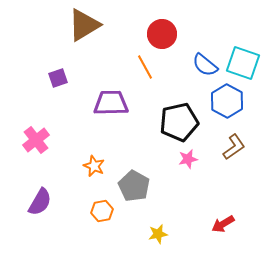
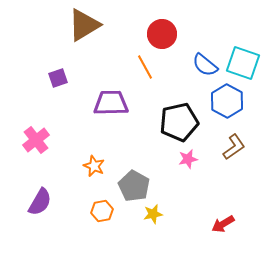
yellow star: moved 5 px left, 20 px up
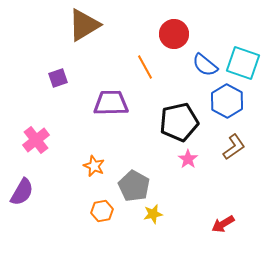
red circle: moved 12 px right
pink star: rotated 24 degrees counterclockwise
purple semicircle: moved 18 px left, 10 px up
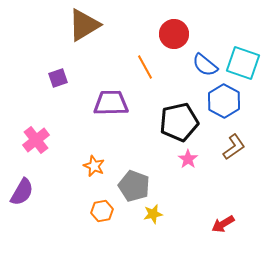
blue hexagon: moved 3 px left
gray pentagon: rotated 8 degrees counterclockwise
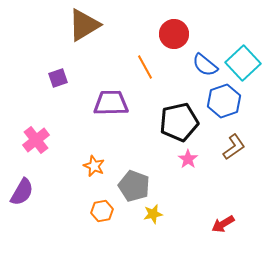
cyan square: rotated 28 degrees clockwise
blue hexagon: rotated 12 degrees clockwise
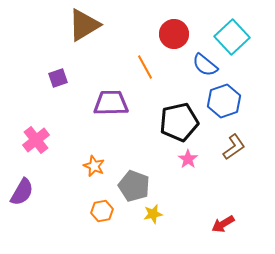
cyan square: moved 11 px left, 26 px up
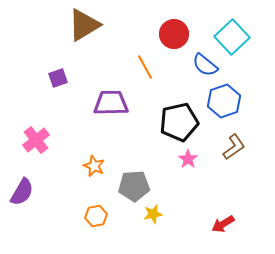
gray pentagon: rotated 24 degrees counterclockwise
orange hexagon: moved 6 px left, 5 px down
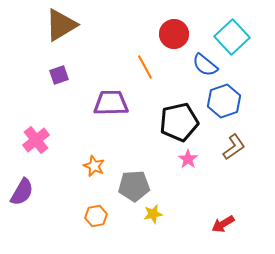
brown triangle: moved 23 px left
purple square: moved 1 px right, 3 px up
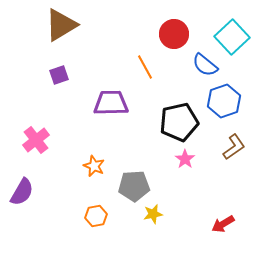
pink star: moved 3 px left
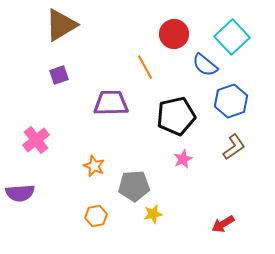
blue hexagon: moved 7 px right
black pentagon: moved 3 px left, 6 px up
pink star: moved 2 px left; rotated 12 degrees clockwise
purple semicircle: moved 2 px left, 1 px down; rotated 56 degrees clockwise
